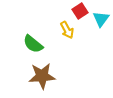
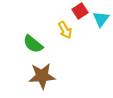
yellow arrow: moved 2 px left
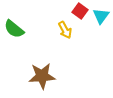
red square: rotated 21 degrees counterclockwise
cyan triangle: moved 3 px up
green semicircle: moved 19 px left, 15 px up
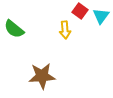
yellow arrow: rotated 24 degrees clockwise
